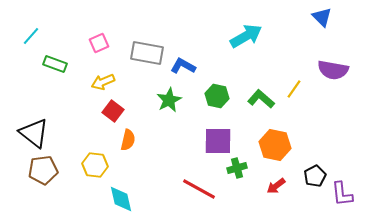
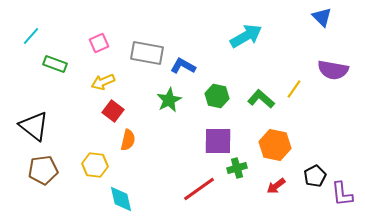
black triangle: moved 7 px up
red line: rotated 64 degrees counterclockwise
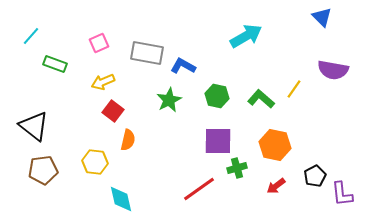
yellow hexagon: moved 3 px up
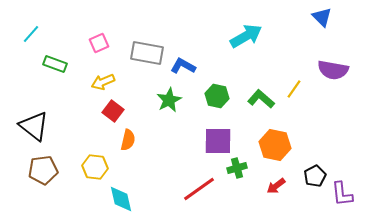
cyan line: moved 2 px up
yellow hexagon: moved 5 px down
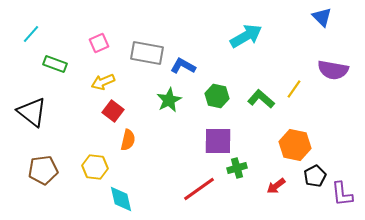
black triangle: moved 2 px left, 14 px up
orange hexagon: moved 20 px right
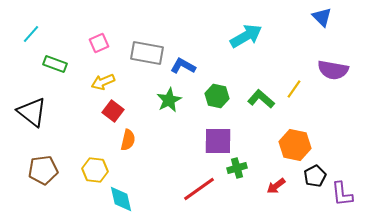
yellow hexagon: moved 3 px down
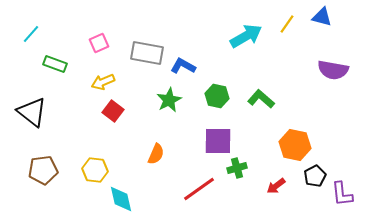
blue triangle: rotated 30 degrees counterclockwise
yellow line: moved 7 px left, 65 px up
orange semicircle: moved 28 px right, 14 px down; rotated 10 degrees clockwise
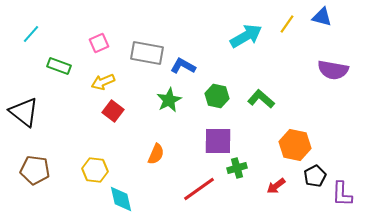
green rectangle: moved 4 px right, 2 px down
black triangle: moved 8 px left
brown pentagon: moved 8 px left; rotated 16 degrees clockwise
purple L-shape: rotated 8 degrees clockwise
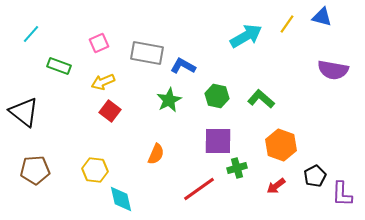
red square: moved 3 px left
orange hexagon: moved 14 px left; rotated 8 degrees clockwise
brown pentagon: rotated 12 degrees counterclockwise
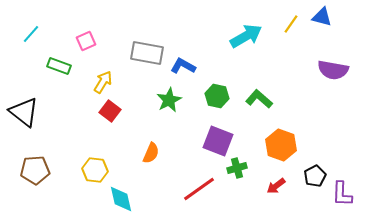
yellow line: moved 4 px right
pink square: moved 13 px left, 2 px up
yellow arrow: rotated 145 degrees clockwise
green L-shape: moved 2 px left
purple square: rotated 20 degrees clockwise
orange semicircle: moved 5 px left, 1 px up
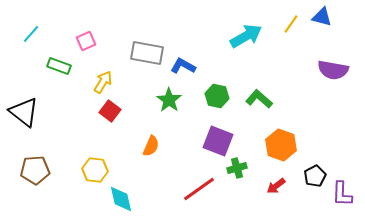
green star: rotated 10 degrees counterclockwise
orange semicircle: moved 7 px up
